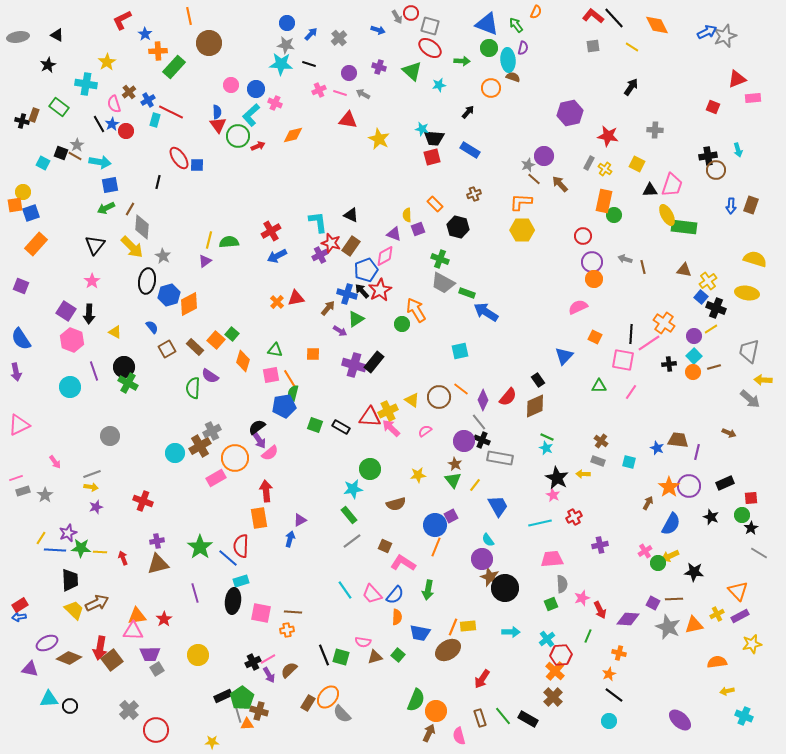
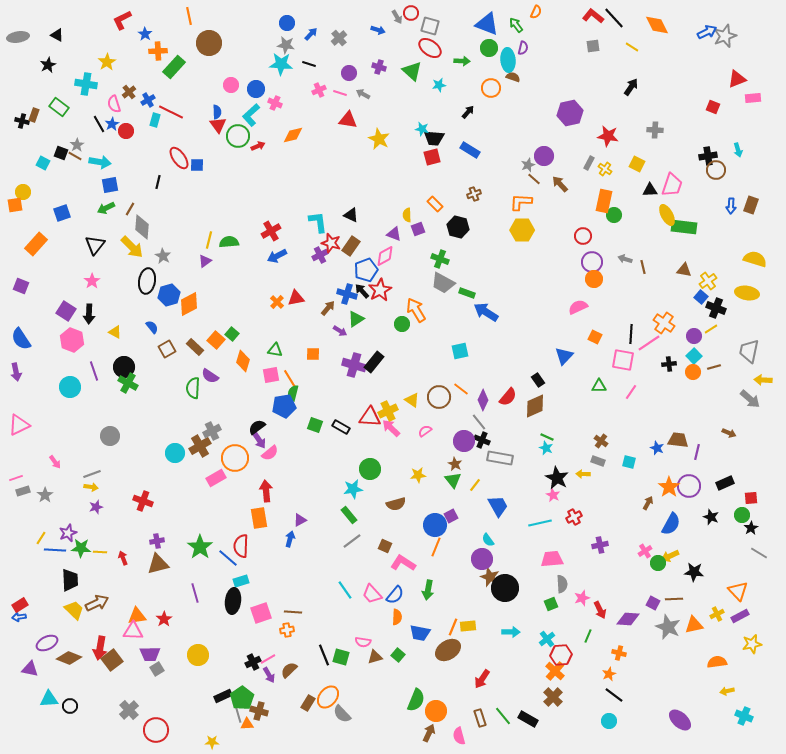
blue square at (31, 213): moved 31 px right
pink square at (261, 613): rotated 30 degrees counterclockwise
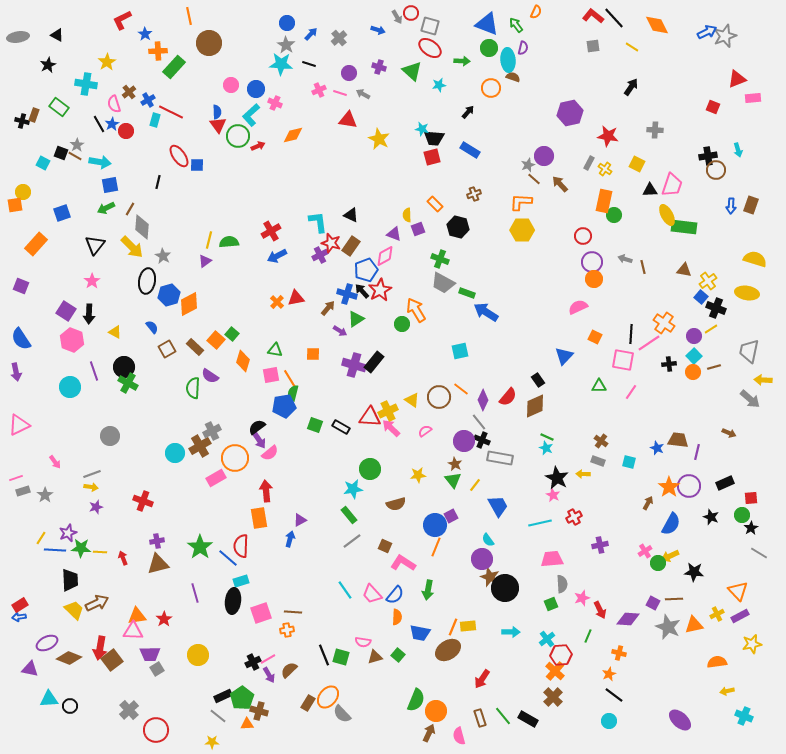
gray star at (286, 45): rotated 24 degrees clockwise
red ellipse at (179, 158): moved 2 px up
gray line at (238, 714): moved 20 px left, 2 px down; rotated 36 degrees counterclockwise
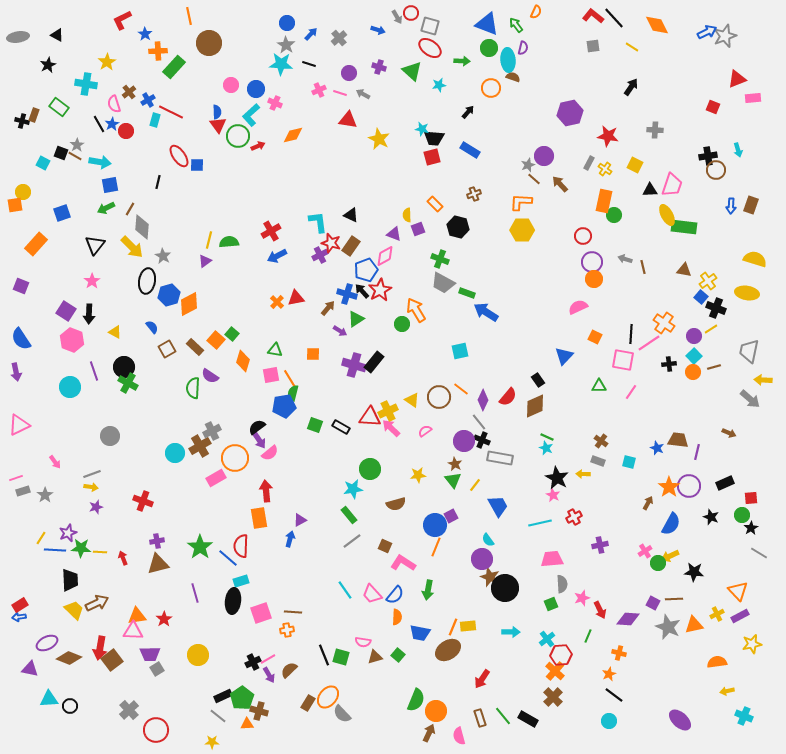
yellow square at (637, 164): moved 2 px left, 1 px down
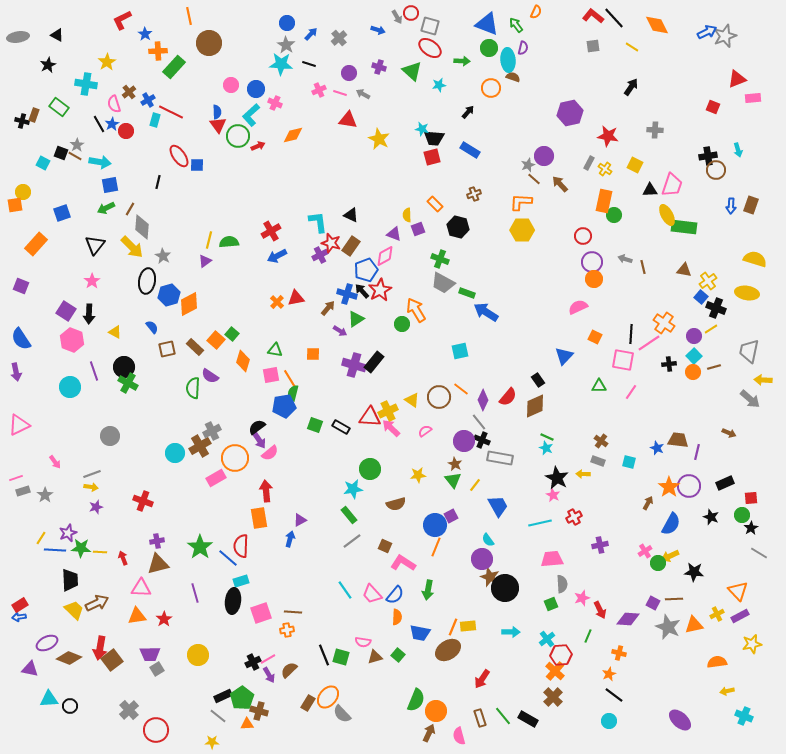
brown square at (167, 349): rotated 18 degrees clockwise
pink triangle at (133, 631): moved 8 px right, 43 px up
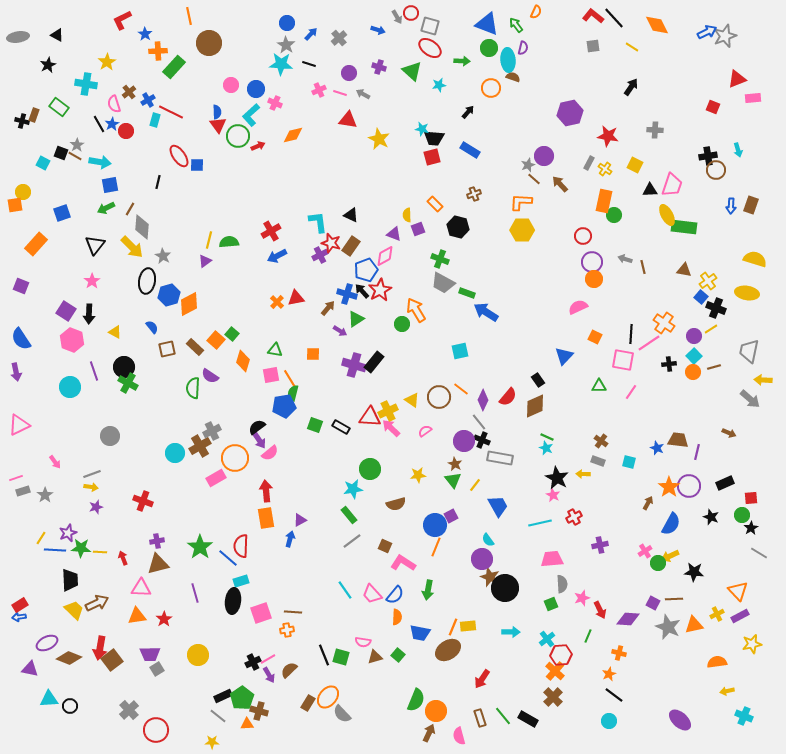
orange rectangle at (259, 518): moved 7 px right
